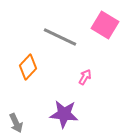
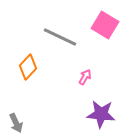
purple star: moved 37 px right
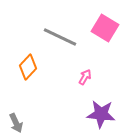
pink square: moved 3 px down
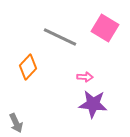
pink arrow: rotated 63 degrees clockwise
purple star: moved 8 px left, 10 px up
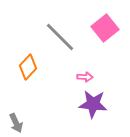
pink square: rotated 20 degrees clockwise
gray line: rotated 20 degrees clockwise
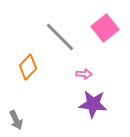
pink arrow: moved 1 px left, 3 px up
gray arrow: moved 3 px up
